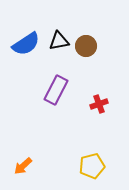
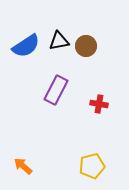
blue semicircle: moved 2 px down
red cross: rotated 30 degrees clockwise
orange arrow: rotated 84 degrees clockwise
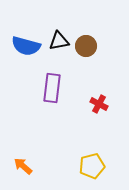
blue semicircle: rotated 48 degrees clockwise
purple rectangle: moved 4 px left, 2 px up; rotated 20 degrees counterclockwise
red cross: rotated 18 degrees clockwise
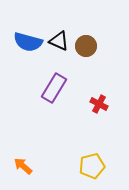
black triangle: rotated 35 degrees clockwise
blue semicircle: moved 2 px right, 4 px up
purple rectangle: moved 2 px right; rotated 24 degrees clockwise
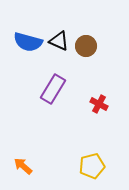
purple rectangle: moved 1 px left, 1 px down
